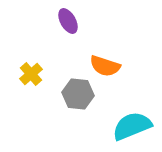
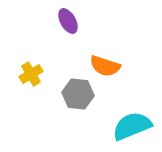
yellow cross: rotated 10 degrees clockwise
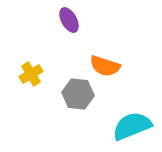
purple ellipse: moved 1 px right, 1 px up
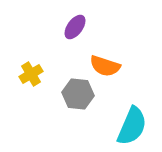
purple ellipse: moved 6 px right, 7 px down; rotated 65 degrees clockwise
cyan semicircle: rotated 135 degrees clockwise
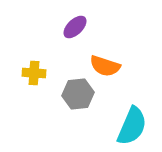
purple ellipse: rotated 10 degrees clockwise
yellow cross: moved 3 px right, 1 px up; rotated 35 degrees clockwise
gray hexagon: rotated 12 degrees counterclockwise
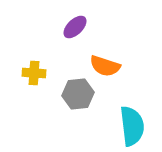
cyan semicircle: rotated 30 degrees counterclockwise
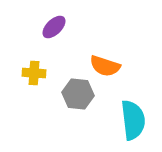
purple ellipse: moved 21 px left
gray hexagon: rotated 12 degrees clockwise
cyan semicircle: moved 1 px right, 6 px up
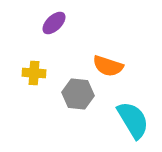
purple ellipse: moved 4 px up
orange semicircle: moved 3 px right
cyan semicircle: rotated 24 degrees counterclockwise
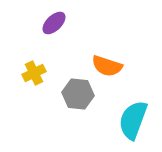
orange semicircle: moved 1 px left
yellow cross: rotated 30 degrees counterclockwise
cyan semicircle: rotated 129 degrees counterclockwise
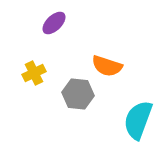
cyan semicircle: moved 5 px right
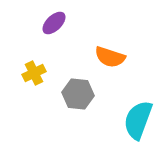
orange semicircle: moved 3 px right, 9 px up
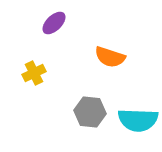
gray hexagon: moved 12 px right, 18 px down
cyan semicircle: rotated 108 degrees counterclockwise
